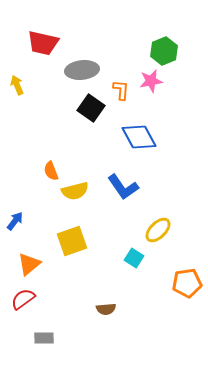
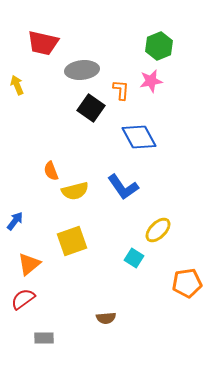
green hexagon: moved 5 px left, 5 px up
brown semicircle: moved 9 px down
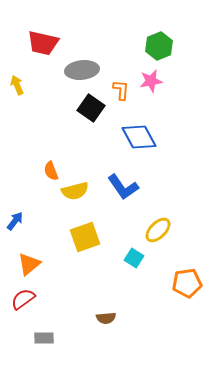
yellow square: moved 13 px right, 4 px up
